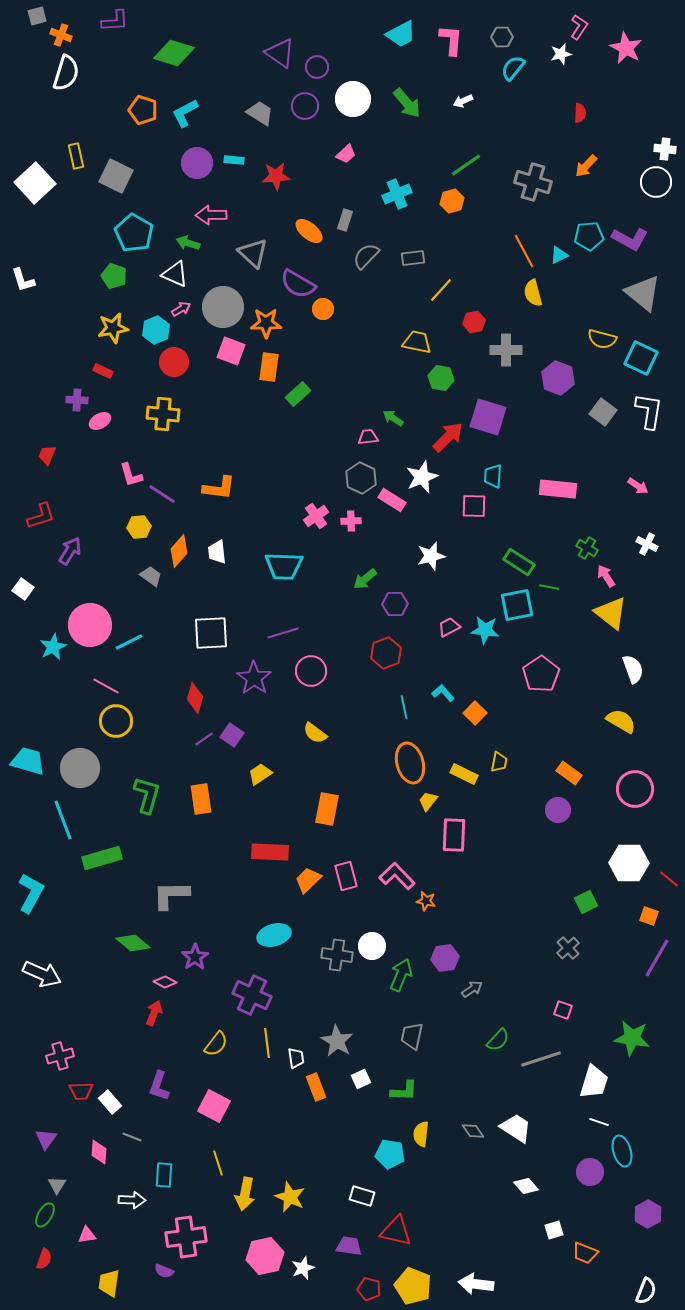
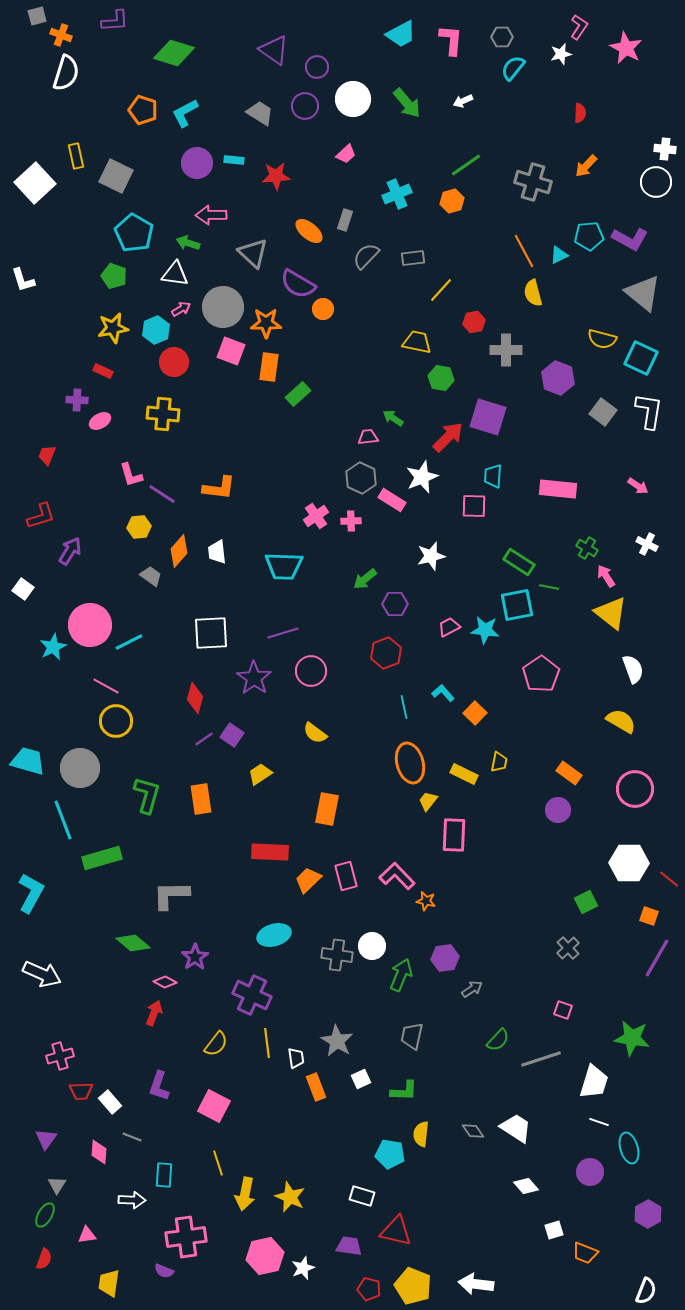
purple triangle at (280, 53): moved 6 px left, 3 px up
white triangle at (175, 274): rotated 16 degrees counterclockwise
cyan ellipse at (622, 1151): moved 7 px right, 3 px up
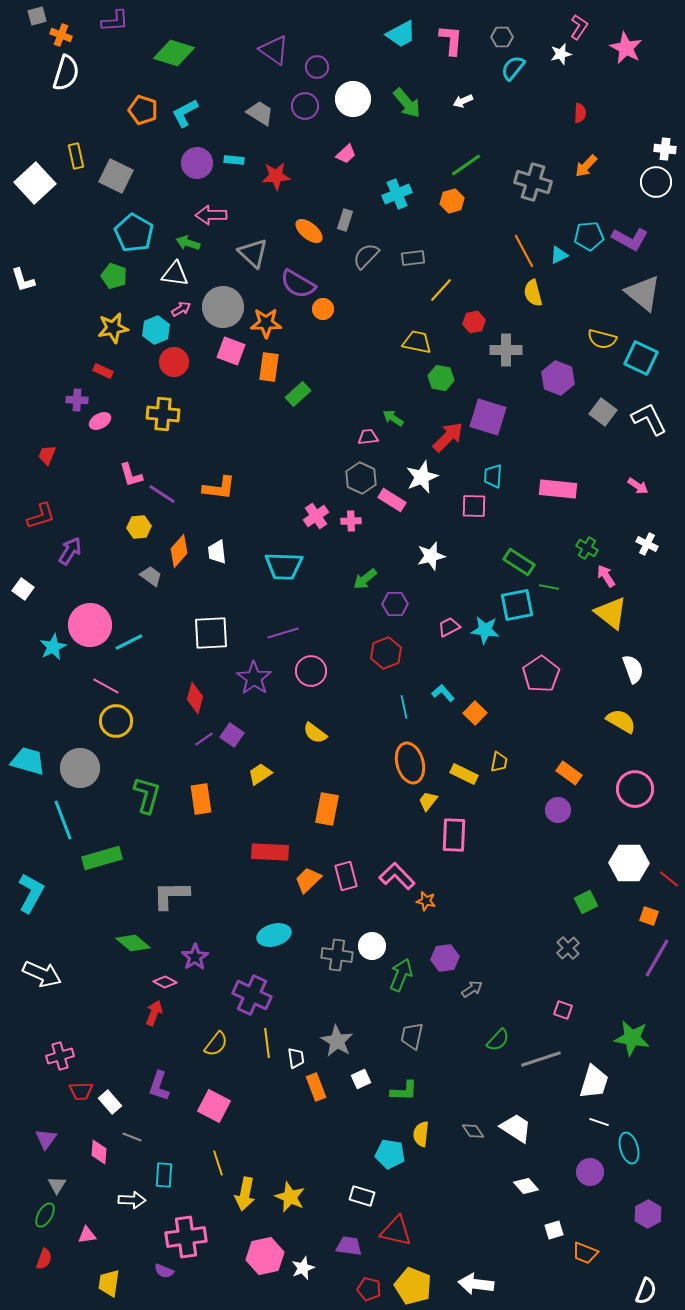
white L-shape at (649, 411): moved 8 px down; rotated 36 degrees counterclockwise
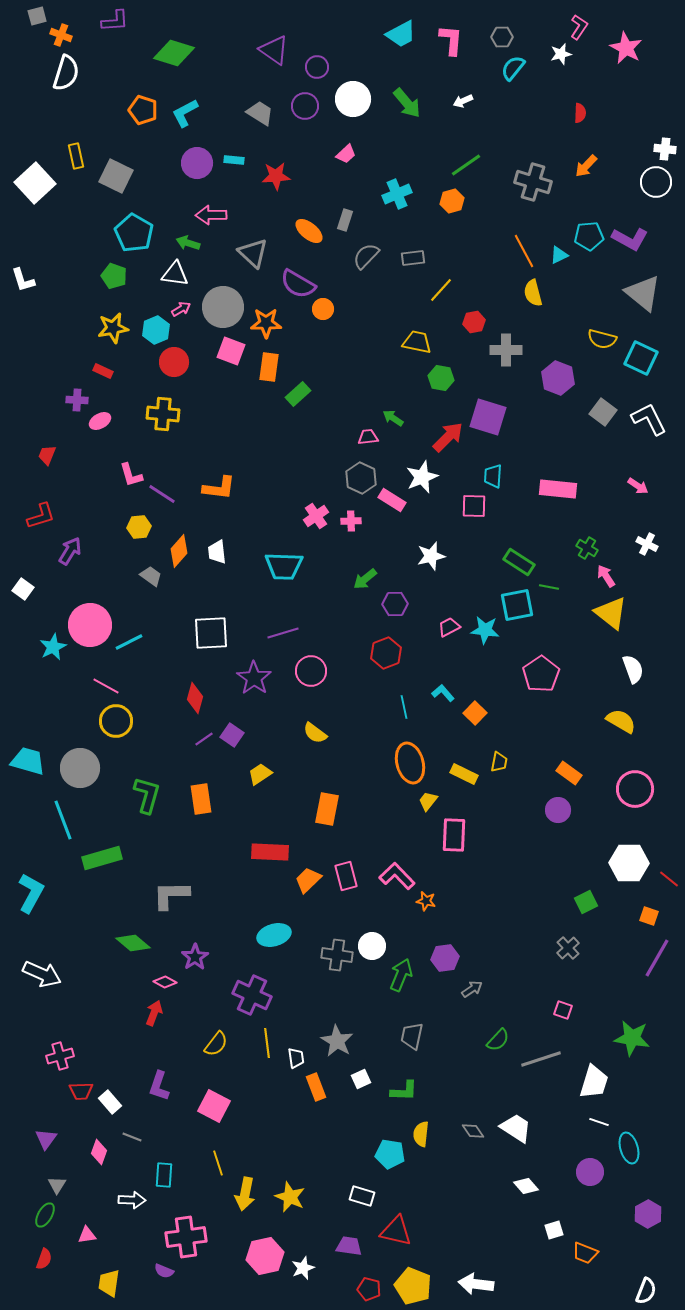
pink diamond at (99, 1152): rotated 15 degrees clockwise
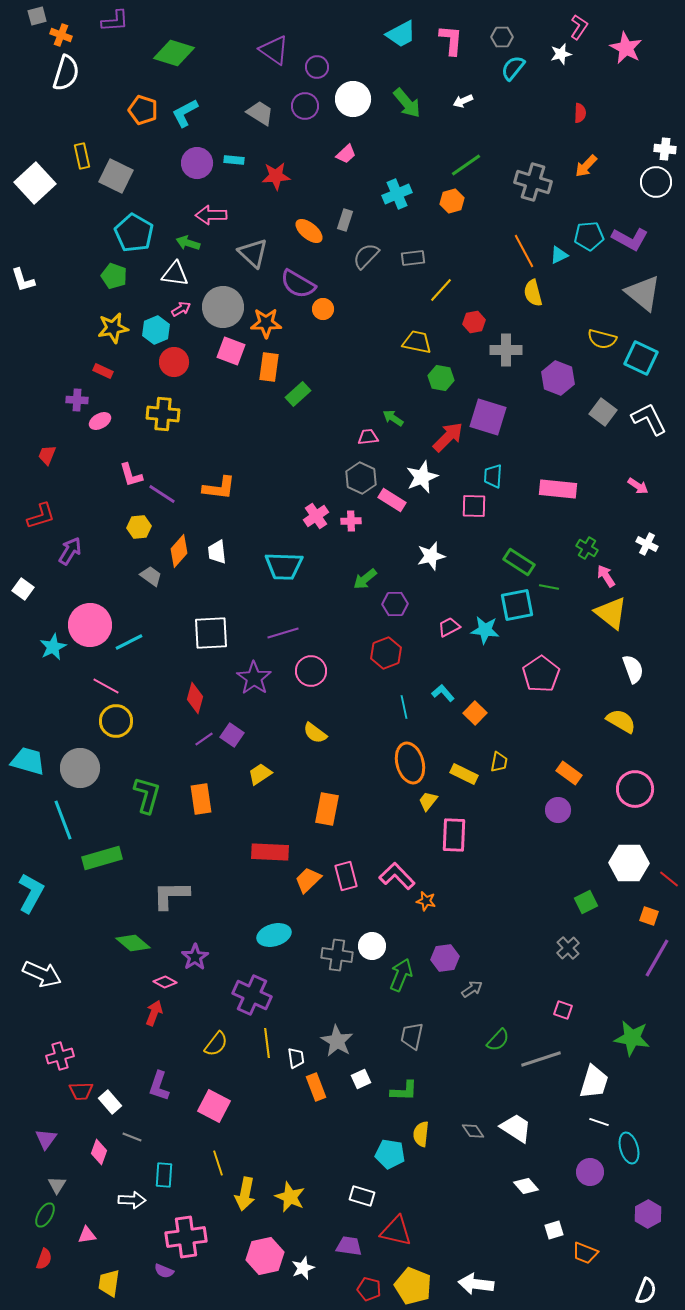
yellow rectangle at (76, 156): moved 6 px right
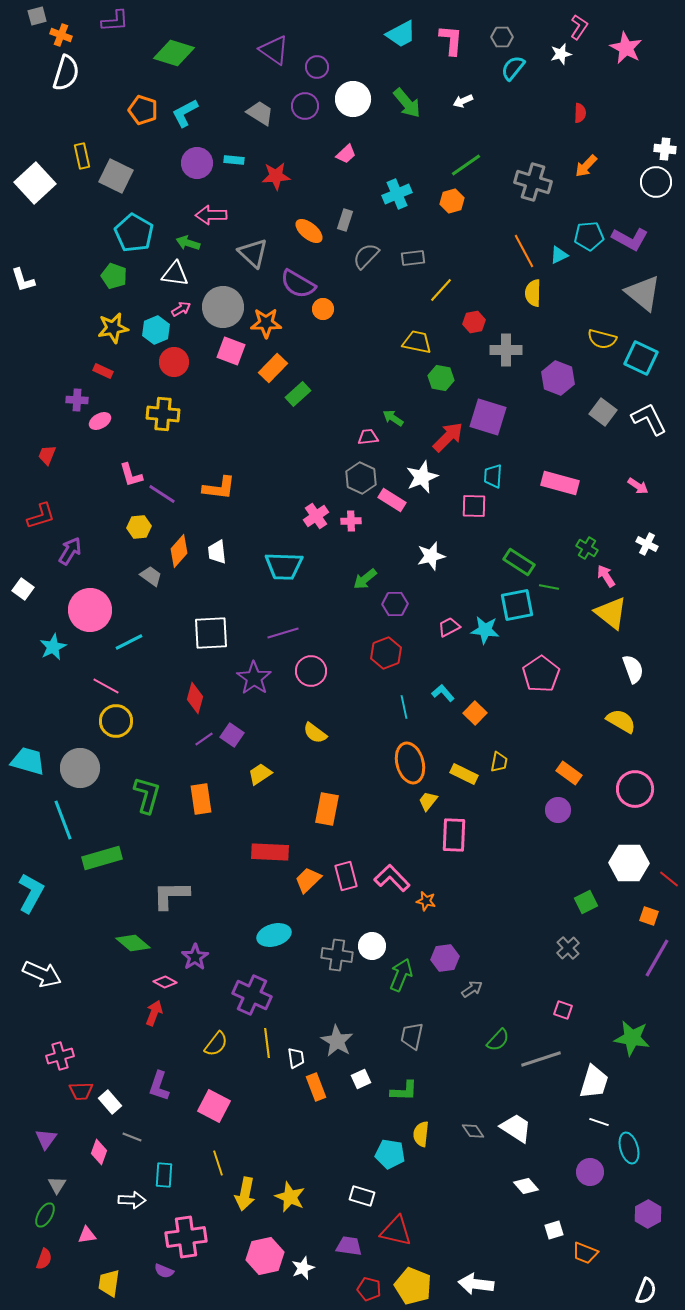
yellow semicircle at (533, 293): rotated 16 degrees clockwise
orange rectangle at (269, 367): moved 4 px right, 1 px down; rotated 36 degrees clockwise
pink rectangle at (558, 489): moved 2 px right, 6 px up; rotated 9 degrees clockwise
pink circle at (90, 625): moved 15 px up
pink L-shape at (397, 876): moved 5 px left, 2 px down
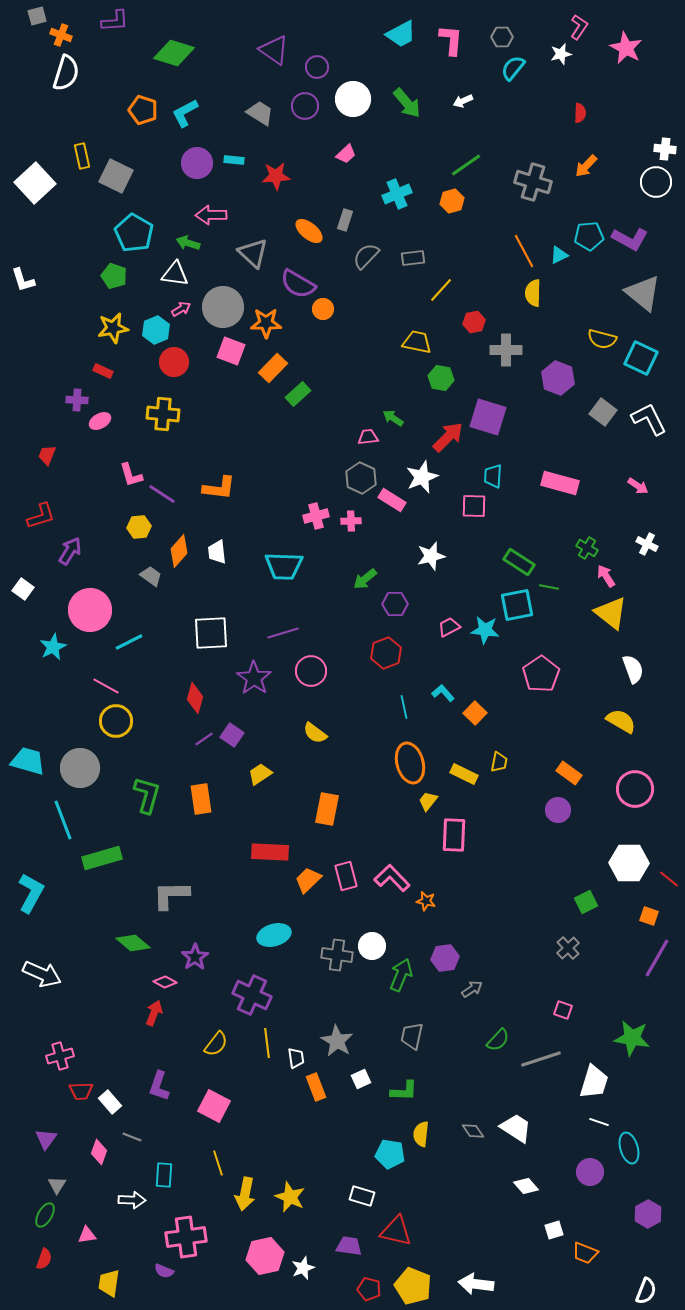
pink cross at (316, 516): rotated 20 degrees clockwise
